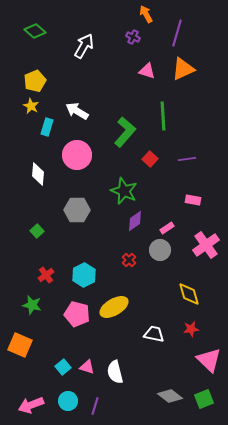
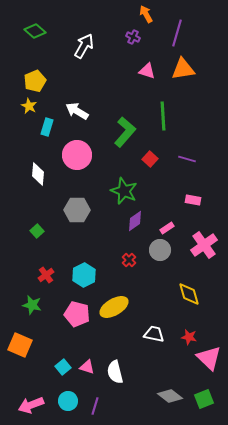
orange triangle at (183, 69): rotated 15 degrees clockwise
yellow star at (31, 106): moved 2 px left
purple line at (187, 159): rotated 24 degrees clockwise
pink cross at (206, 245): moved 2 px left
red star at (191, 329): moved 2 px left, 8 px down; rotated 21 degrees clockwise
pink triangle at (209, 360): moved 2 px up
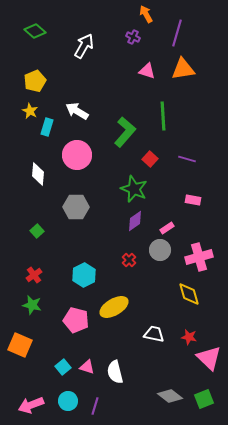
yellow star at (29, 106): moved 1 px right, 5 px down
green star at (124, 191): moved 10 px right, 2 px up
gray hexagon at (77, 210): moved 1 px left, 3 px up
pink cross at (204, 245): moved 5 px left, 12 px down; rotated 20 degrees clockwise
red cross at (46, 275): moved 12 px left
pink pentagon at (77, 314): moved 1 px left, 6 px down
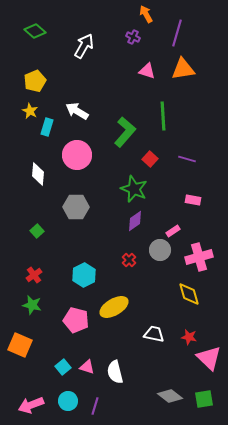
pink rectangle at (167, 228): moved 6 px right, 3 px down
green square at (204, 399): rotated 12 degrees clockwise
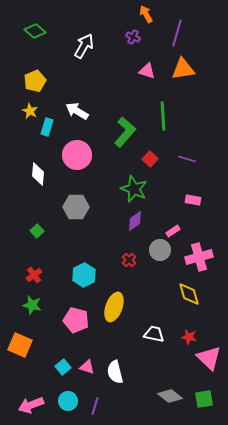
yellow ellipse at (114, 307): rotated 40 degrees counterclockwise
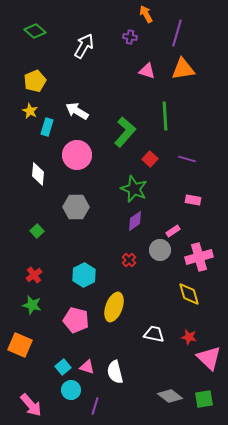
purple cross at (133, 37): moved 3 px left; rotated 16 degrees counterclockwise
green line at (163, 116): moved 2 px right
cyan circle at (68, 401): moved 3 px right, 11 px up
pink arrow at (31, 405): rotated 110 degrees counterclockwise
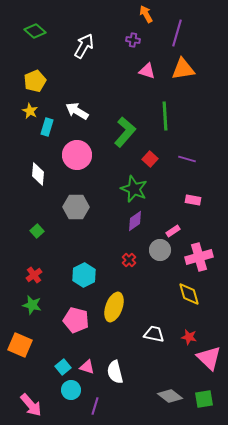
purple cross at (130, 37): moved 3 px right, 3 px down
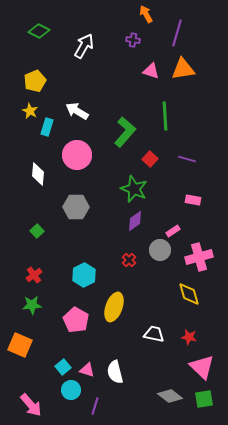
green diamond at (35, 31): moved 4 px right; rotated 15 degrees counterclockwise
pink triangle at (147, 71): moved 4 px right
green star at (32, 305): rotated 18 degrees counterclockwise
pink pentagon at (76, 320): rotated 15 degrees clockwise
pink triangle at (209, 358): moved 7 px left, 9 px down
pink triangle at (87, 367): moved 3 px down
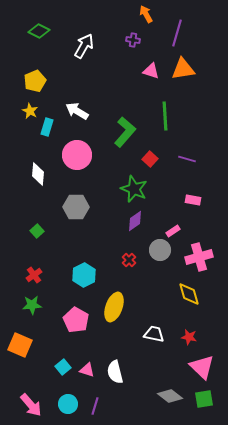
cyan circle at (71, 390): moved 3 px left, 14 px down
